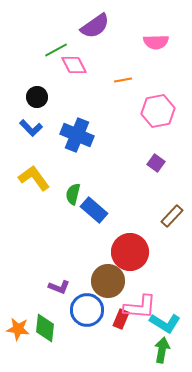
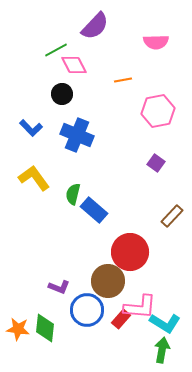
purple semicircle: rotated 12 degrees counterclockwise
black circle: moved 25 px right, 3 px up
red rectangle: rotated 18 degrees clockwise
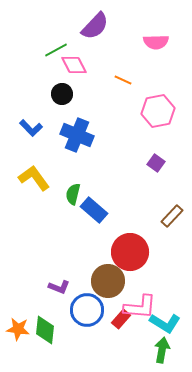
orange line: rotated 36 degrees clockwise
green diamond: moved 2 px down
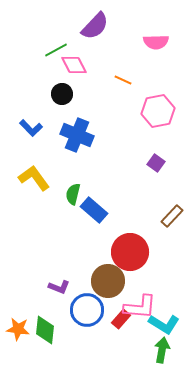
cyan L-shape: moved 1 px left, 1 px down
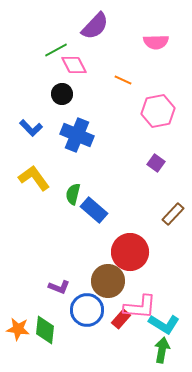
brown rectangle: moved 1 px right, 2 px up
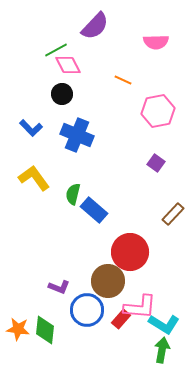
pink diamond: moved 6 px left
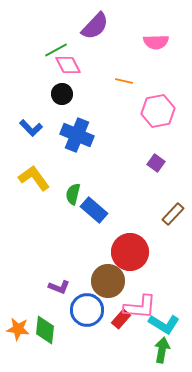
orange line: moved 1 px right, 1 px down; rotated 12 degrees counterclockwise
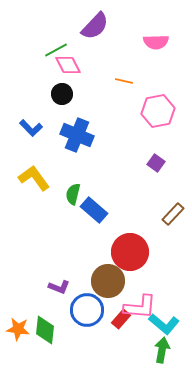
cyan L-shape: rotated 8 degrees clockwise
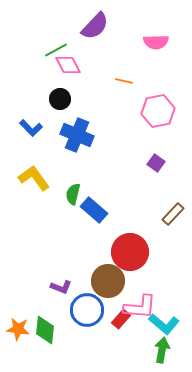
black circle: moved 2 px left, 5 px down
purple L-shape: moved 2 px right
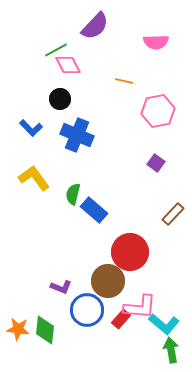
green arrow: moved 9 px right; rotated 20 degrees counterclockwise
